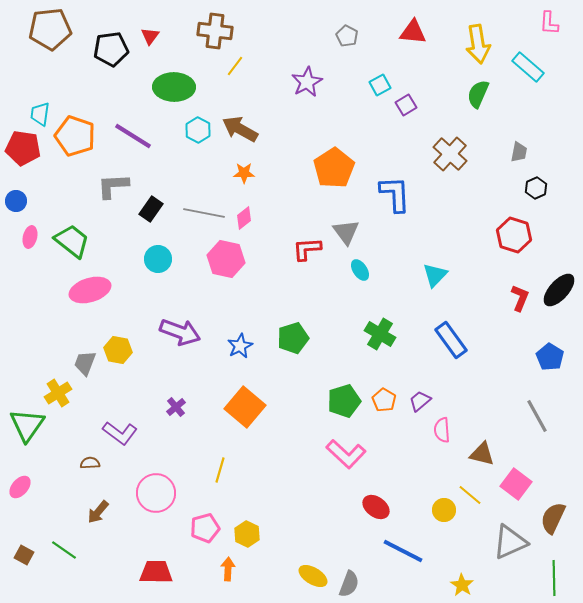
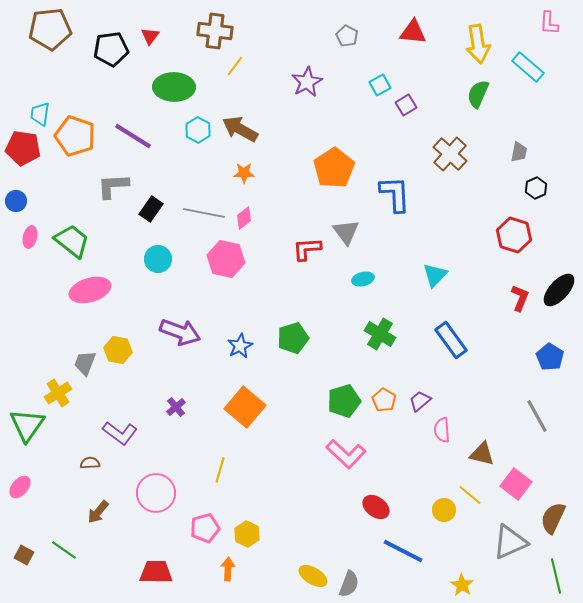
cyan ellipse at (360, 270): moved 3 px right, 9 px down; rotated 70 degrees counterclockwise
green line at (554, 578): moved 2 px right, 2 px up; rotated 12 degrees counterclockwise
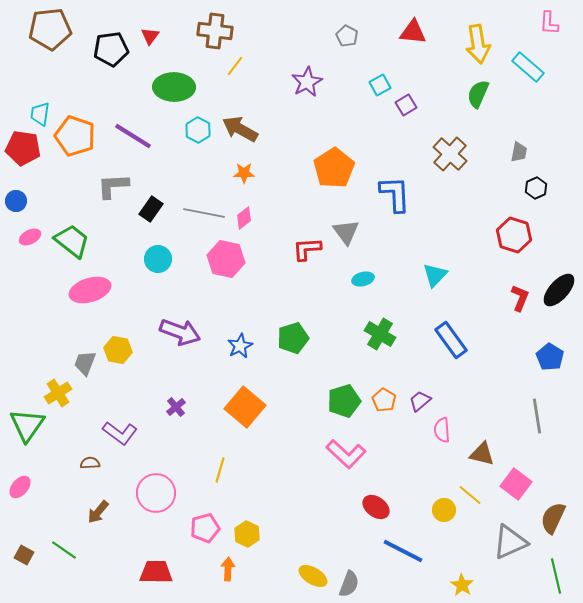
pink ellipse at (30, 237): rotated 50 degrees clockwise
gray line at (537, 416): rotated 20 degrees clockwise
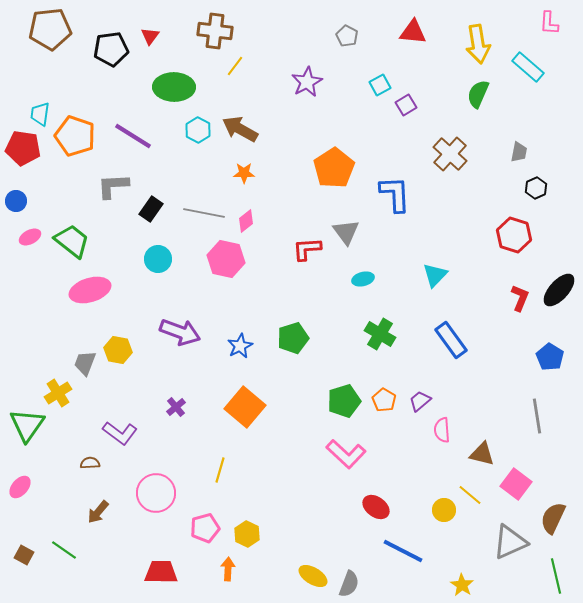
pink diamond at (244, 218): moved 2 px right, 3 px down
red trapezoid at (156, 572): moved 5 px right
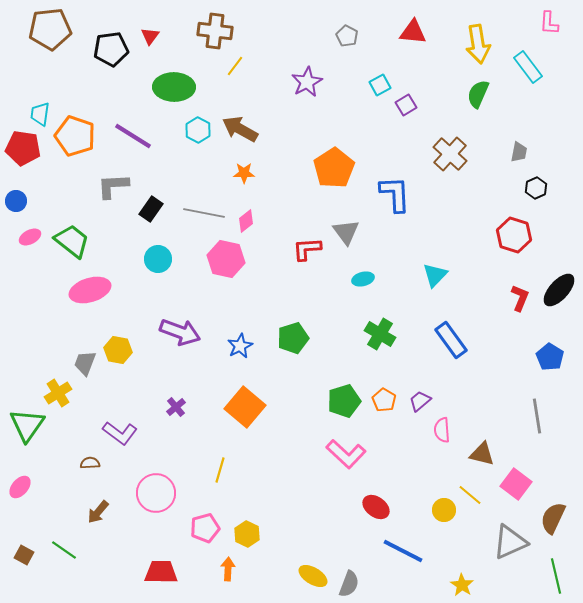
cyan rectangle at (528, 67): rotated 12 degrees clockwise
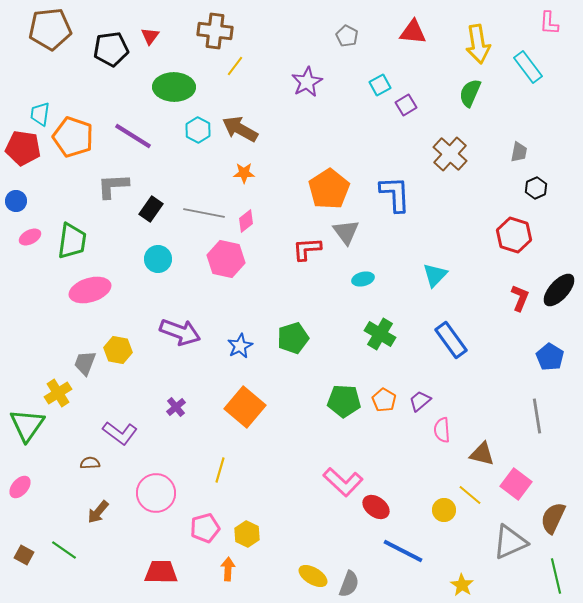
green semicircle at (478, 94): moved 8 px left, 1 px up
orange pentagon at (75, 136): moved 2 px left, 1 px down
orange pentagon at (334, 168): moved 5 px left, 21 px down
green trapezoid at (72, 241): rotated 60 degrees clockwise
green pentagon at (344, 401): rotated 20 degrees clockwise
pink L-shape at (346, 454): moved 3 px left, 28 px down
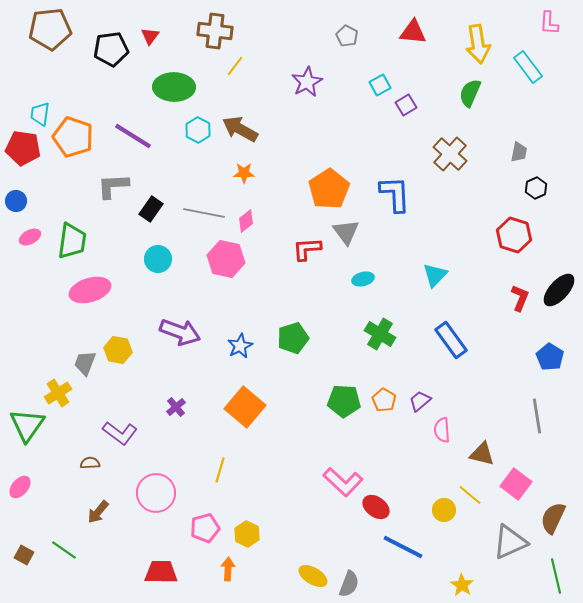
blue line at (403, 551): moved 4 px up
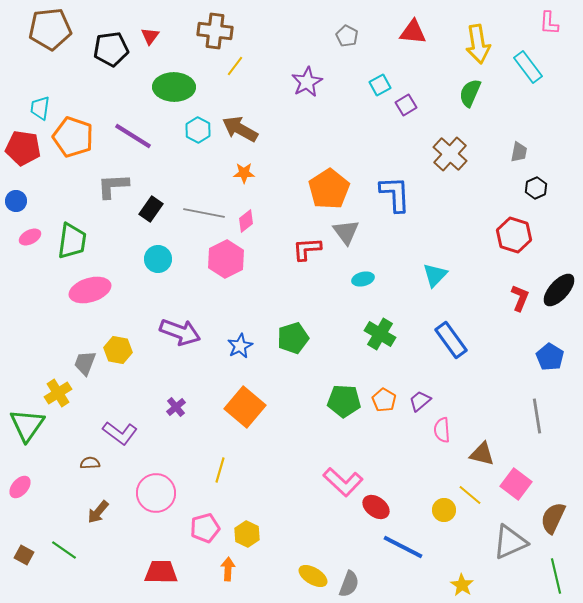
cyan trapezoid at (40, 114): moved 6 px up
pink hexagon at (226, 259): rotated 21 degrees clockwise
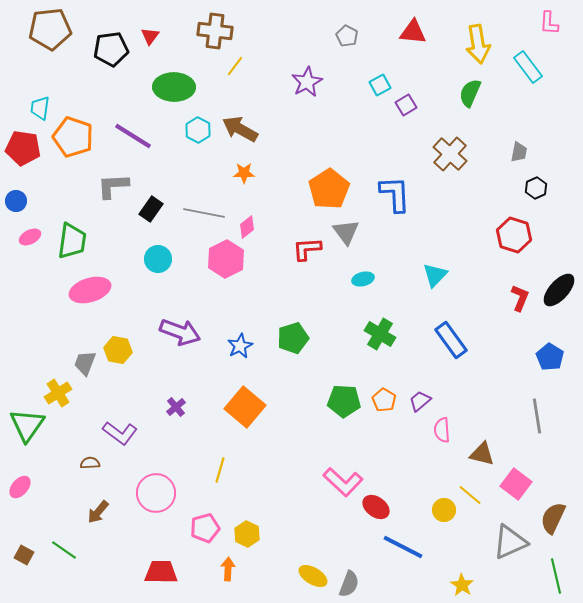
pink diamond at (246, 221): moved 1 px right, 6 px down
